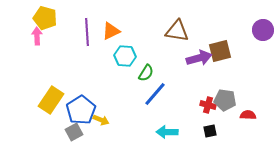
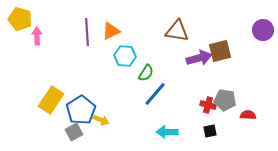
yellow pentagon: moved 25 px left, 1 px down
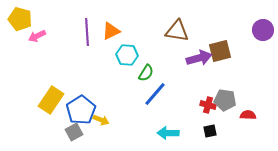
pink arrow: rotated 114 degrees counterclockwise
cyan hexagon: moved 2 px right, 1 px up
cyan arrow: moved 1 px right, 1 px down
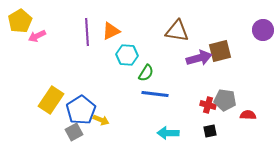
yellow pentagon: moved 2 px down; rotated 25 degrees clockwise
blue line: rotated 56 degrees clockwise
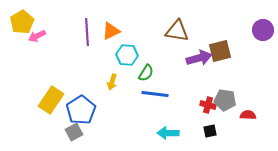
yellow pentagon: moved 2 px right, 1 px down
yellow arrow: moved 11 px right, 38 px up; rotated 84 degrees clockwise
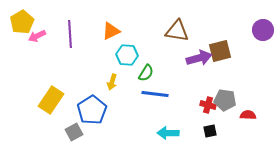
purple line: moved 17 px left, 2 px down
blue pentagon: moved 11 px right
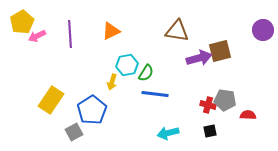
cyan hexagon: moved 10 px down; rotated 15 degrees counterclockwise
cyan arrow: rotated 15 degrees counterclockwise
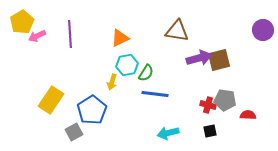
orange triangle: moved 9 px right, 7 px down
brown square: moved 1 px left, 9 px down
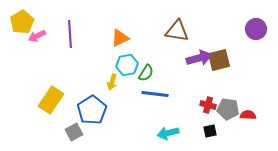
purple circle: moved 7 px left, 1 px up
gray pentagon: moved 3 px right, 9 px down
